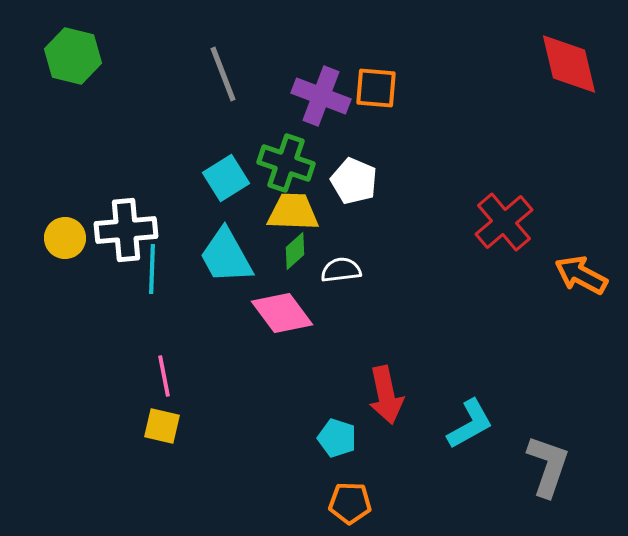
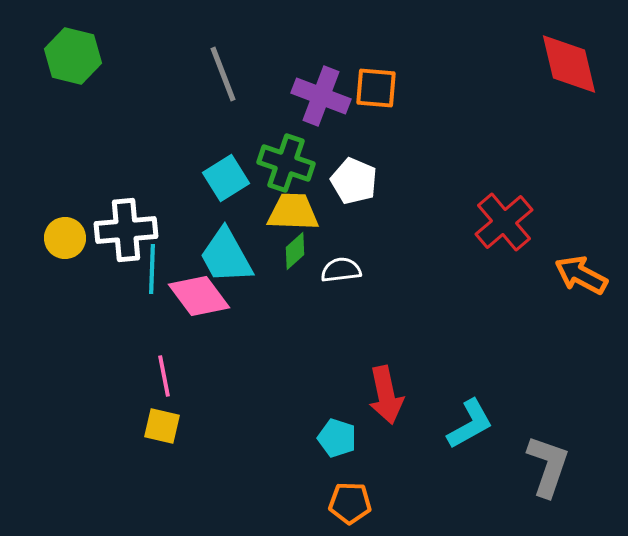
pink diamond: moved 83 px left, 17 px up
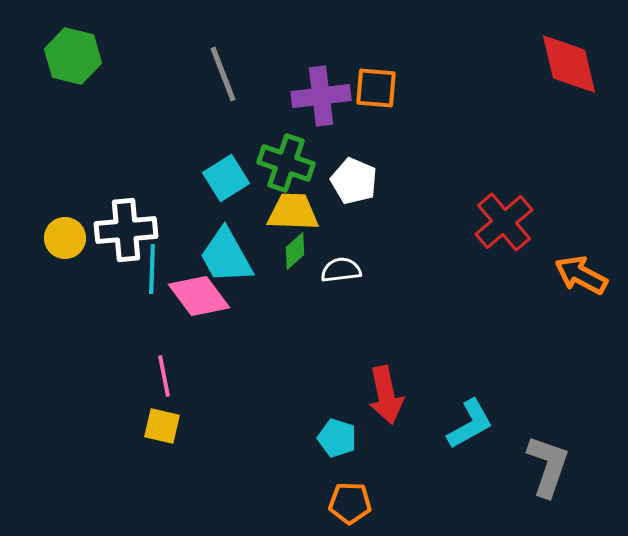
purple cross: rotated 28 degrees counterclockwise
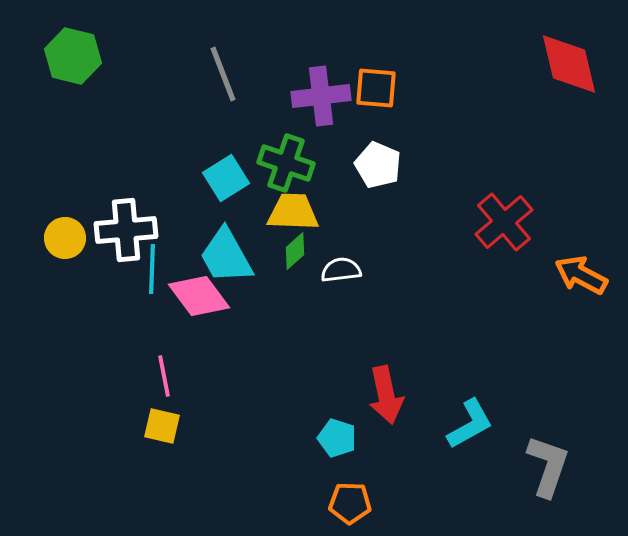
white pentagon: moved 24 px right, 16 px up
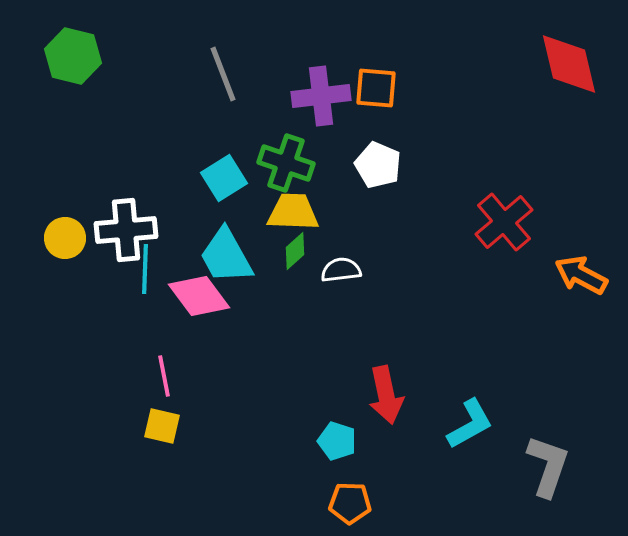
cyan square: moved 2 px left
cyan line: moved 7 px left
cyan pentagon: moved 3 px down
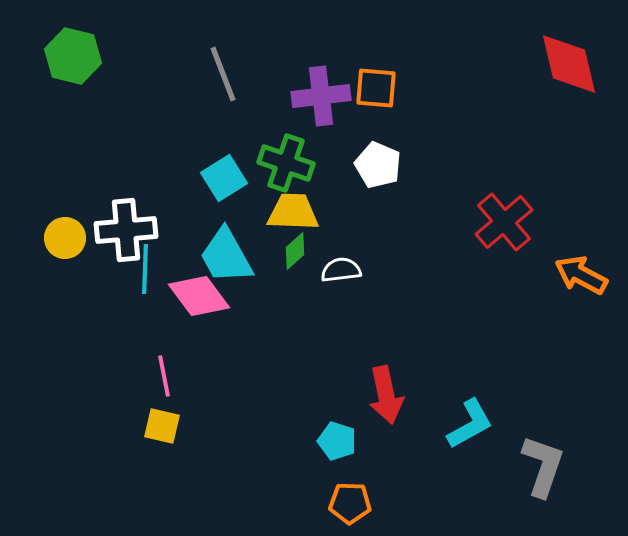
gray L-shape: moved 5 px left
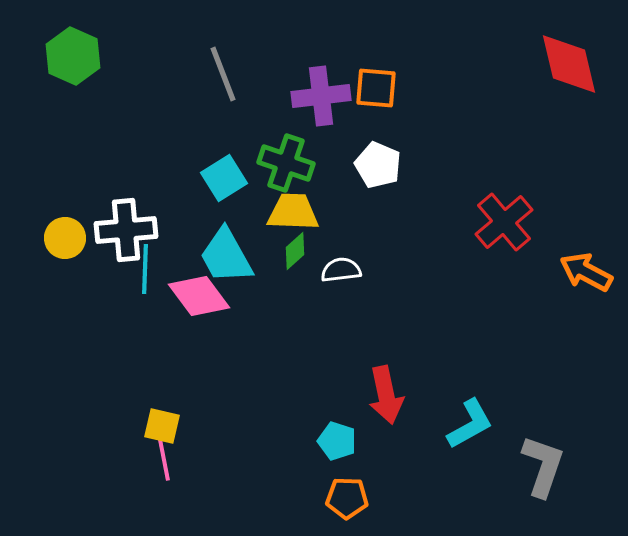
green hexagon: rotated 10 degrees clockwise
orange arrow: moved 5 px right, 3 px up
pink line: moved 84 px down
orange pentagon: moved 3 px left, 5 px up
